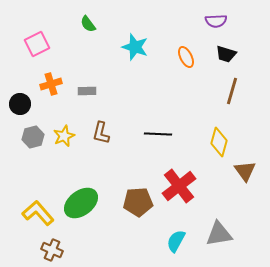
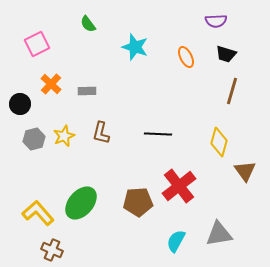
orange cross: rotated 30 degrees counterclockwise
gray hexagon: moved 1 px right, 2 px down
green ellipse: rotated 12 degrees counterclockwise
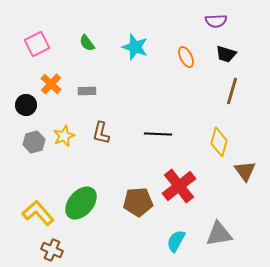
green semicircle: moved 1 px left, 19 px down
black circle: moved 6 px right, 1 px down
gray hexagon: moved 3 px down
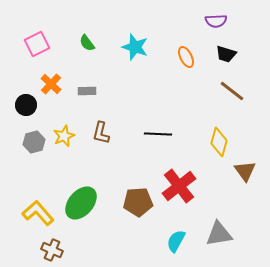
brown line: rotated 68 degrees counterclockwise
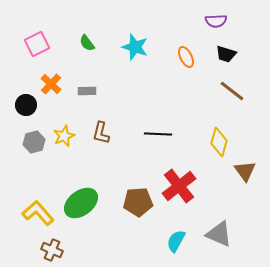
green ellipse: rotated 12 degrees clockwise
gray triangle: rotated 32 degrees clockwise
